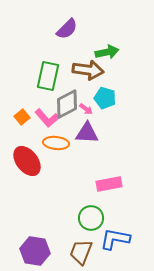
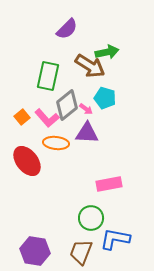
brown arrow: moved 2 px right, 4 px up; rotated 24 degrees clockwise
gray diamond: moved 1 px down; rotated 12 degrees counterclockwise
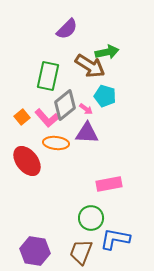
cyan pentagon: moved 2 px up
gray diamond: moved 2 px left
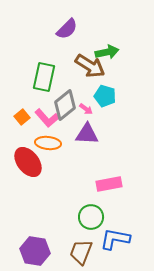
green rectangle: moved 4 px left, 1 px down
purple triangle: moved 1 px down
orange ellipse: moved 8 px left
red ellipse: moved 1 px right, 1 px down
green circle: moved 1 px up
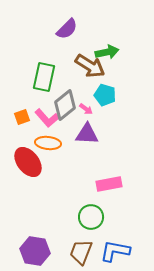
cyan pentagon: moved 1 px up
orange square: rotated 21 degrees clockwise
blue L-shape: moved 12 px down
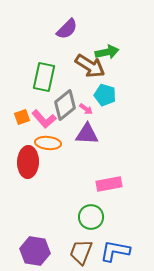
pink L-shape: moved 3 px left, 1 px down
red ellipse: rotated 40 degrees clockwise
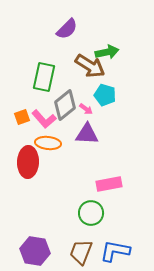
green circle: moved 4 px up
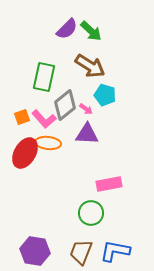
green arrow: moved 16 px left, 21 px up; rotated 55 degrees clockwise
red ellipse: moved 3 px left, 9 px up; rotated 28 degrees clockwise
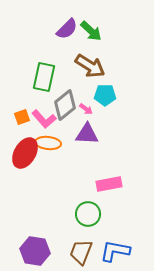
cyan pentagon: rotated 15 degrees counterclockwise
green circle: moved 3 px left, 1 px down
